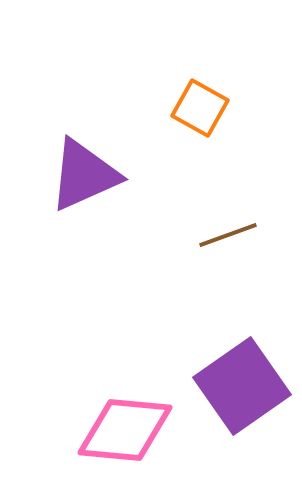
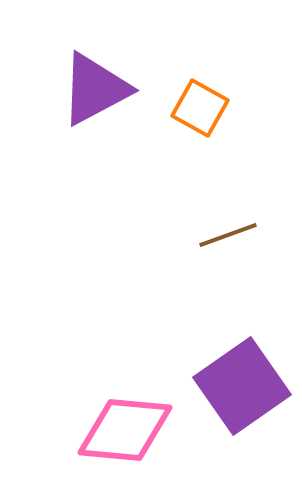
purple triangle: moved 11 px right, 86 px up; rotated 4 degrees counterclockwise
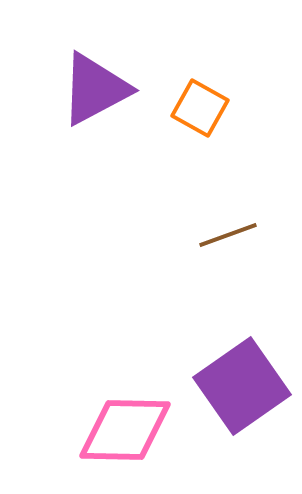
pink diamond: rotated 4 degrees counterclockwise
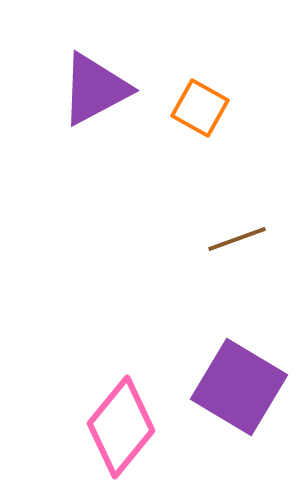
brown line: moved 9 px right, 4 px down
purple square: moved 3 px left, 1 px down; rotated 24 degrees counterclockwise
pink diamond: moved 4 px left, 3 px up; rotated 52 degrees counterclockwise
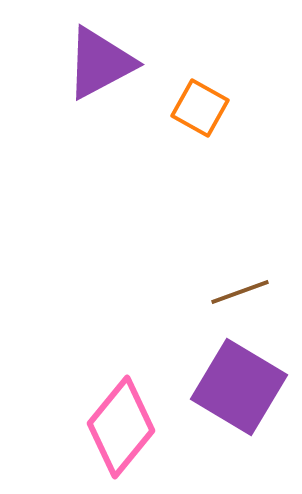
purple triangle: moved 5 px right, 26 px up
brown line: moved 3 px right, 53 px down
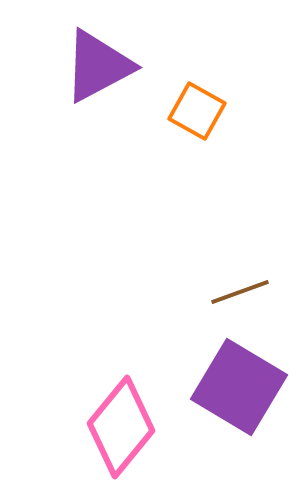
purple triangle: moved 2 px left, 3 px down
orange square: moved 3 px left, 3 px down
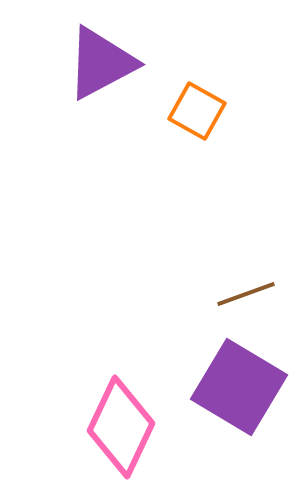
purple triangle: moved 3 px right, 3 px up
brown line: moved 6 px right, 2 px down
pink diamond: rotated 14 degrees counterclockwise
